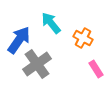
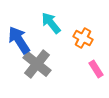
blue arrow: rotated 68 degrees counterclockwise
gray cross: rotated 16 degrees counterclockwise
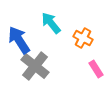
gray cross: moved 2 px left, 2 px down
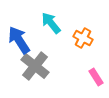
pink rectangle: moved 8 px down
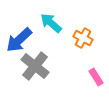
cyan arrow: rotated 10 degrees counterclockwise
blue arrow: rotated 100 degrees counterclockwise
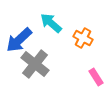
gray cross: moved 2 px up
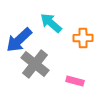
orange cross: rotated 30 degrees counterclockwise
pink rectangle: moved 21 px left, 4 px down; rotated 42 degrees counterclockwise
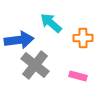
blue arrow: rotated 144 degrees counterclockwise
gray cross: moved 1 px down
pink rectangle: moved 3 px right, 5 px up
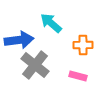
orange cross: moved 7 px down
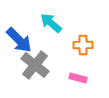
blue arrow: rotated 52 degrees clockwise
pink rectangle: moved 2 px down
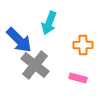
cyan arrow: moved 2 px left; rotated 110 degrees counterclockwise
